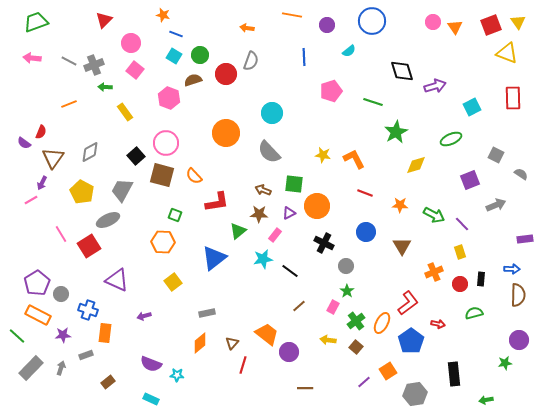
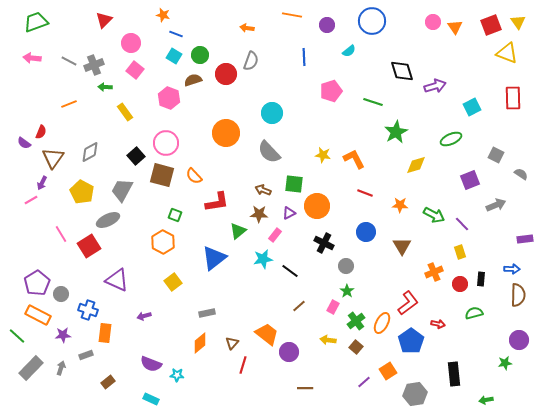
orange hexagon at (163, 242): rotated 25 degrees clockwise
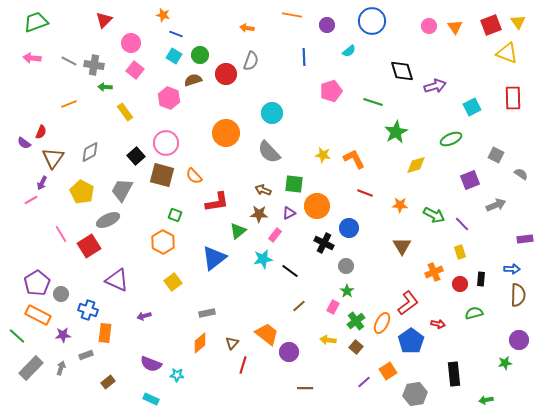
pink circle at (433, 22): moved 4 px left, 4 px down
gray cross at (94, 65): rotated 30 degrees clockwise
blue circle at (366, 232): moved 17 px left, 4 px up
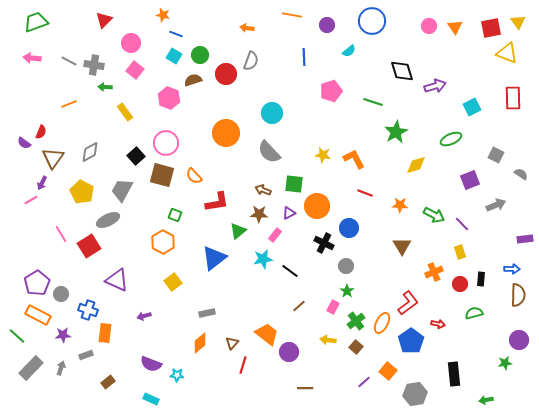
red square at (491, 25): moved 3 px down; rotated 10 degrees clockwise
orange square at (388, 371): rotated 18 degrees counterclockwise
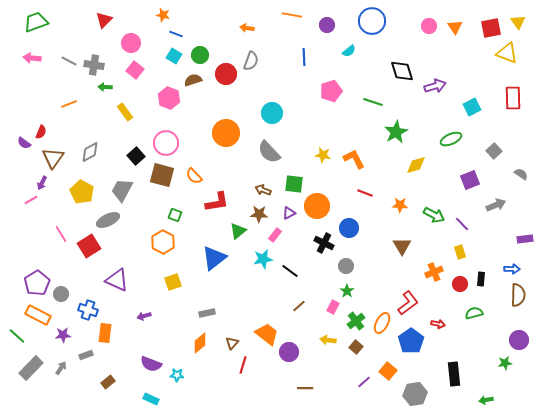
gray square at (496, 155): moved 2 px left, 4 px up; rotated 21 degrees clockwise
yellow square at (173, 282): rotated 18 degrees clockwise
gray arrow at (61, 368): rotated 16 degrees clockwise
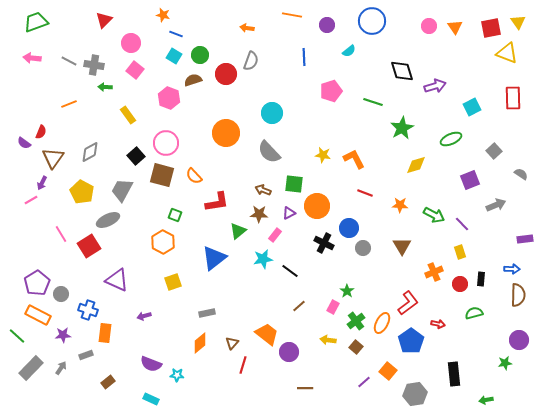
yellow rectangle at (125, 112): moved 3 px right, 3 px down
green star at (396, 132): moved 6 px right, 4 px up
gray circle at (346, 266): moved 17 px right, 18 px up
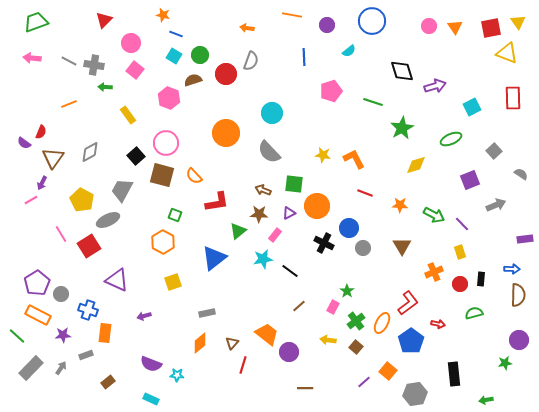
yellow pentagon at (82, 192): moved 8 px down
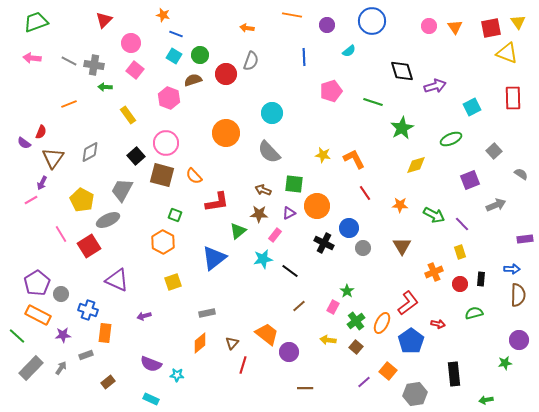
red line at (365, 193): rotated 35 degrees clockwise
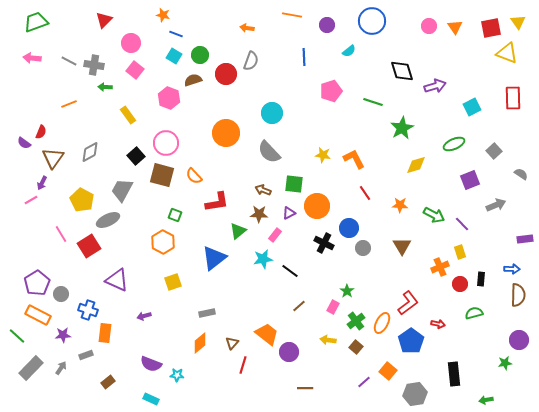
green ellipse at (451, 139): moved 3 px right, 5 px down
orange cross at (434, 272): moved 6 px right, 5 px up
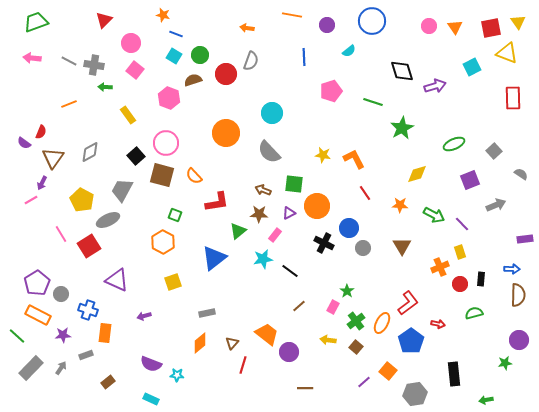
cyan square at (472, 107): moved 40 px up
yellow diamond at (416, 165): moved 1 px right, 9 px down
